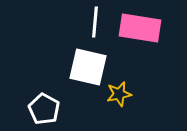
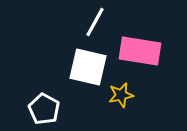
white line: rotated 24 degrees clockwise
pink rectangle: moved 23 px down
yellow star: moved 2 px right, 1 px down
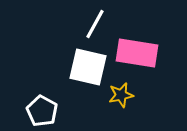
white line: moved 2 px down
pink rectangle: moved 3 px left, 2 px down
white pentagon: moved 2 px left, 2 px down
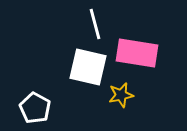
white line: rotated 44 degrees counterclockwise
white pentagon: moved 7 px left, 3 px up
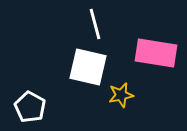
pink rectangle: moved 19 px right
white pentagon: moved 5 px left, 1 px up
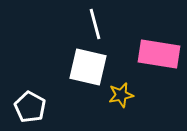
pink rectangle: moved 3 px right, 1 px down
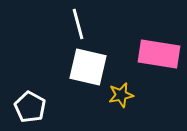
white line: moved 17 px left
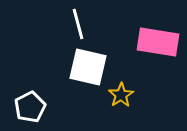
pink rectangle: moved 1 px left, 12 px up
yellow star: rotated 20 degrees counterclockwise
white pentagon: rotated 16 degrees clockwise
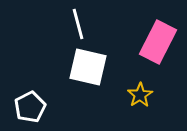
pink rectangle: rotated 72 degrees counterclockwise
yellow star: moved 19 px right
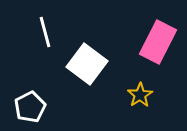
white line: moved 33 px left, 8 px down
white square: moved 1 px left, 3 px up; rotated 24 degrees clockwise
